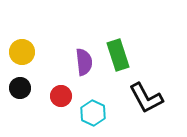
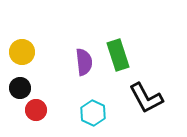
red circle: moved 25 px left, 14 px down
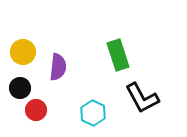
yellow circle: moved 1 px right
purple semicircle: moved 26 px left, 5 px down; rotated 12 degrees clockwise
black L-shape: moved 4 px left
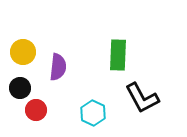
green rectangle: rotated 20 degrees clockwise
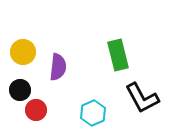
green rectangle: rotated 16 degrees counterclockwise
black circle: moved 2 px down
cyan hexagon: rotated 10 degrees clockwise
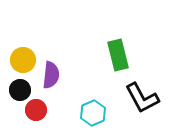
yellow circle: moved 8 px down
purple semicircle: moved 7 px left, 8 px down
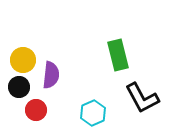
black circle: moved 1 px left, 3 px up
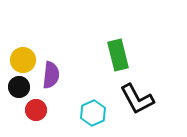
black L-shape: moved 5 px left, 1 px down
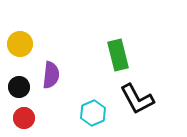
yellow circle: moved 3 px left, 16 px up
red circle: moved 12 px left, 8 px down
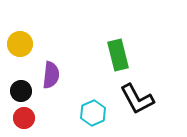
black circle: moved 2 px right, 4 px down
